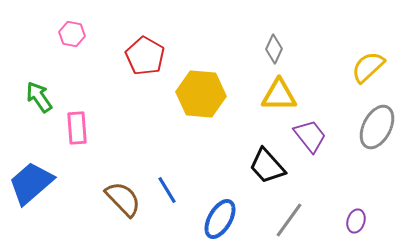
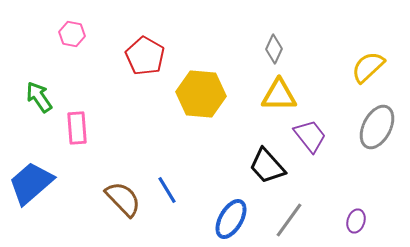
blue ellipse: moved 11 px right
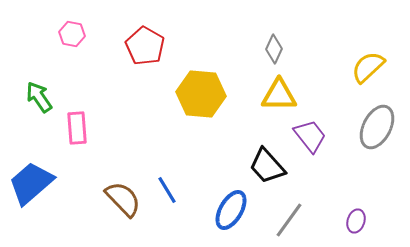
red pentagon: moved 10 px up
blue ellipse: moved 9 px up
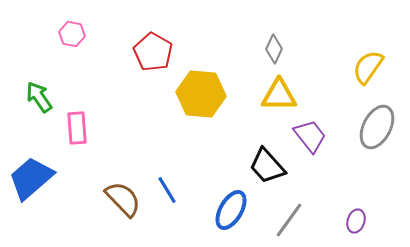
red pentagon: moved 8 px right, 6 px down
yellow semicircle: rotated 12 degrees counterclockwise
blue trapezoid: moved 5 px up
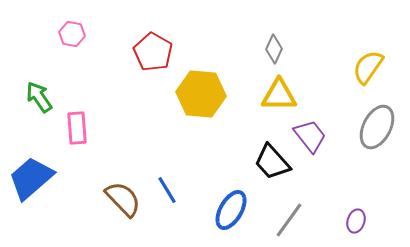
black trapezoid: moved 5 px right, 4 px up
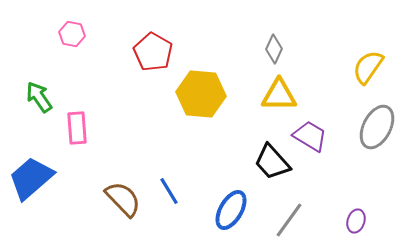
purple trapezoid: rotated 21 degrees counterclockwise
blue line: moved 2 px right, 1 px down
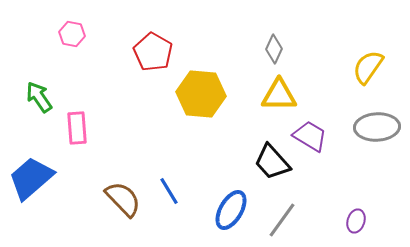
gray ellipse: rotated 60 degrees clockwise
gray line: moved 7 px left
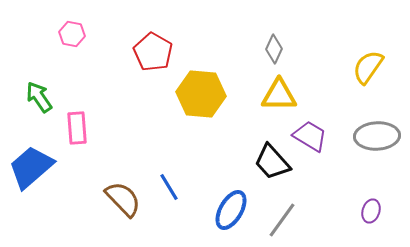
gray ellipse: moved 9 px down
blue trapezoid: moved 11 px up
blue line: moved 4 px up
purple ellipse: moved 15 px right, 10 px up
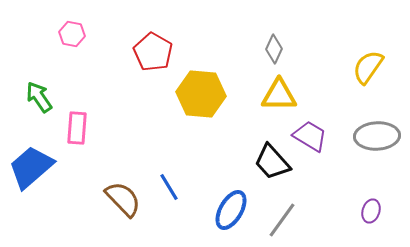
pink rectangle: rotated 8 degrees clockwise
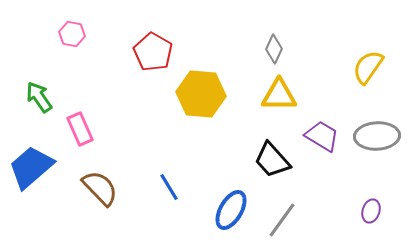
pink rectangle: moved 3 px right, 1 px down; rotated 28 degrees counterclockwise
purple trapezoid: moved 12 px right
black trapezoid: moved 2 px up
brown semicircle: moved 23 px left, 11 px up
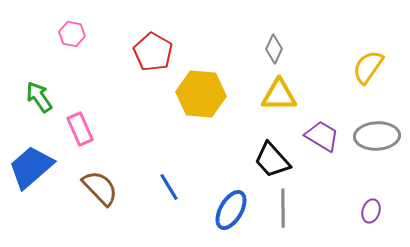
gray line: moved 1 px right, 12 px up; rotated 36 degrees counterclockwise
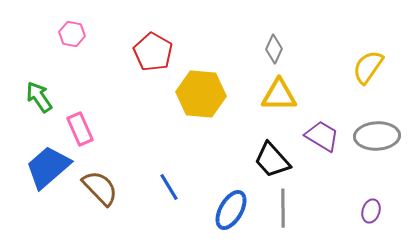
blue trapezoid: moved 17 px right
